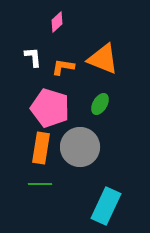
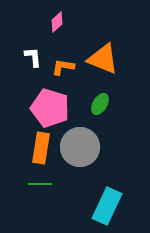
cyan rectangle: moved 1 px right
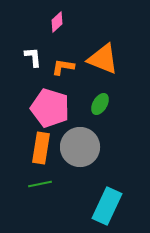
green line: rotated 10 degrees counterclockwise
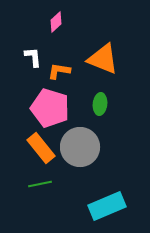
pink diamond: moved 1 px left
orange L-shape: moved 4 px left, 4 px down
green ellipse: rotated 25 degrees counterclockwise
orange rectangle: rotated 48 degrees counterclockwise
cyan rectangle: rotated 42 degrees clockwise
